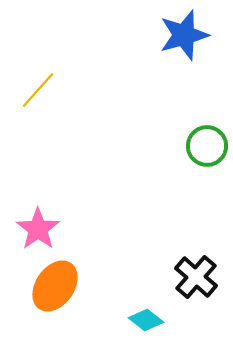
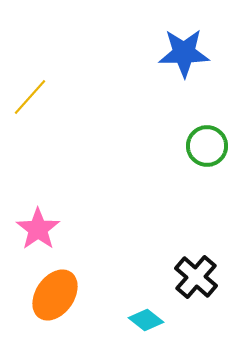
blue star: moved 18 px down; rotated 15 degrees clockwise
yellow line: moved 8 px left, 7 px down
orange ellipse: moved 9 px down
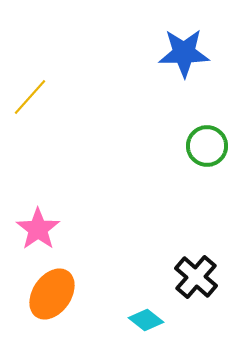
orange ellipse: moved 3 px left, 1 px up
